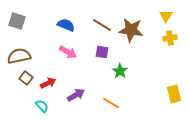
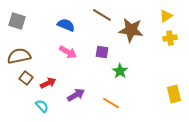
yellow triangle: rotated 24 degrees clockwise
brown line: moved 10 px up
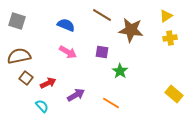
yellow rectangle: rotated 36 degrees counterclockwise
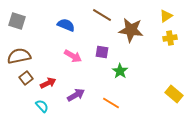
pink arrow: moved 5 px right, 4 px down
brown square: rotated 16 degrees clockwise
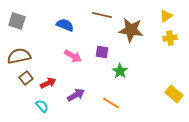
brown line: rotated 18 degrees counterclockwise
blue semicircle: moved 1 px left
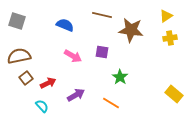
green star: moved 6 px down
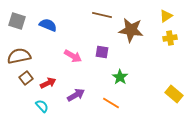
blue semicircle: moved 17 px left
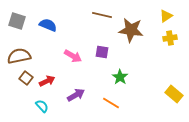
brown square: rotated 16 degrees counterclockwise
red arrow: moved 1 px left, 2 px up
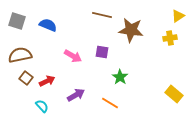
yellow triangle: moved 12 px right
brown semicircle: moved 1 px right, 1 px up
orange line: moved 1 px left
